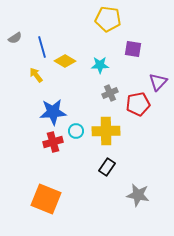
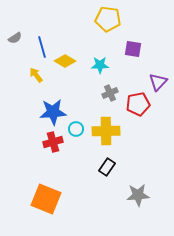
cyan circle: moved 2 px up
gray star: rotated 15 degrees counterclockwise
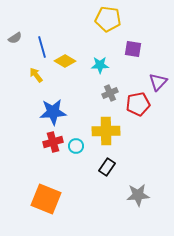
cyan circle: moved 17 px down
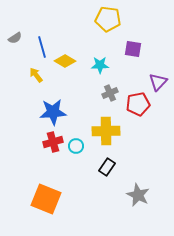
gray star: rotated 30 degrees clockwise
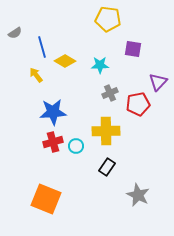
gray semicircle: moved 5 px up
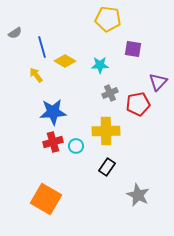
orange square: rotated 8 degrees clockwise
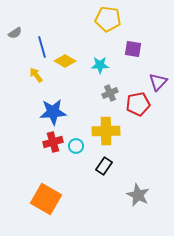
black rectangle: moved 3 px left, 1 px up
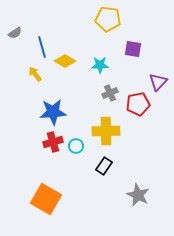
yellow arrow: moved 1 px left, 1 px up
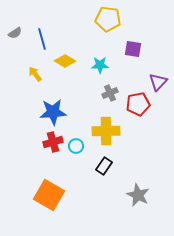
blue line: moved 8 px up
orange square: moved 3 px right, 4 px up
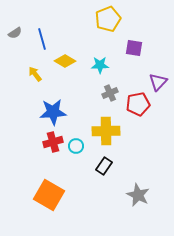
yellow pentagon: rotated 30 degrees counterclockwise
purple square: moved 1 px right, 1 px up
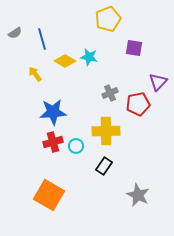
cyan star: moved 11 px left, 8 px up; rotated 12 degrees clockwise
